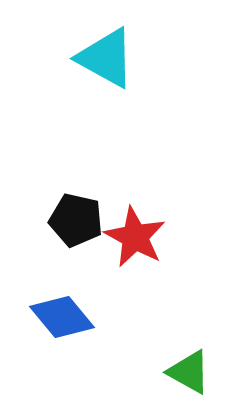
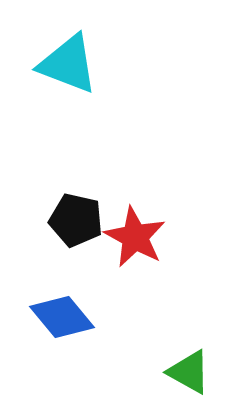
cyan triangle: moved 38 px left, 6 px down; rotated 8 degrees counterclockwise
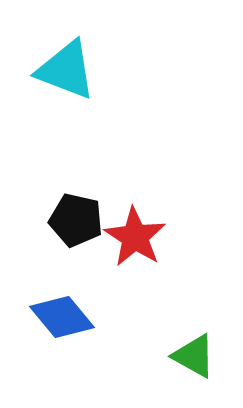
cyan triangle: moved 2 px left, 6 px down
red star: rotated 4 degrees clockwise
green triangle: moved 5 px right, 16 px up
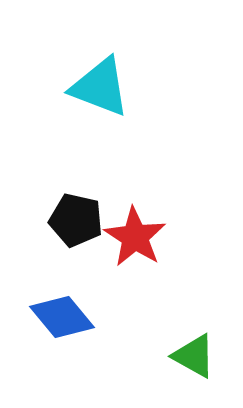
cyan triangle: moved 34 px right, 17 px down
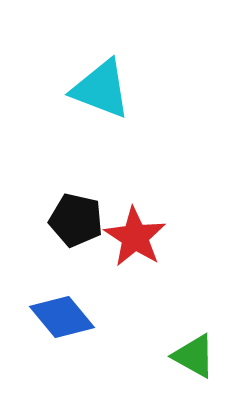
cyan triangle: moved 1 px right, 2 px down
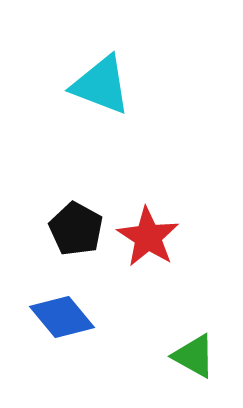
cyan triangle: moved 4 px up
black pentagon: moved 9 px down; rotated 16 degrees clockwise
red star: moved 13 px right
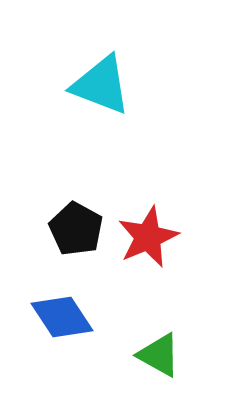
red star: rotated 16 degrees clockwise
blue diamond: rotated 6 degrees clockwise
green triangle: moved 35 px left, 1 px up
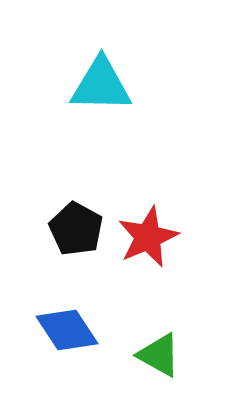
cyan triangle: rotated 20 degrees counterclockwise
blue diamond: moved 5 px right, 13 px down
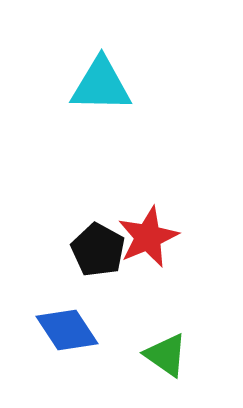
black pentagon: moved 22 px right, 21 px down
green triangle: moved 7 px right; rotated 6 degrees clockwise
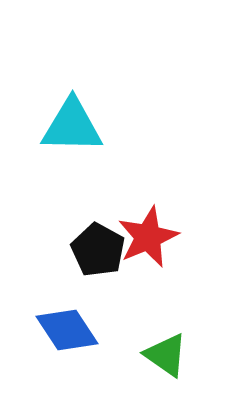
cyan triangle: moved 29 px left, 41 px down
